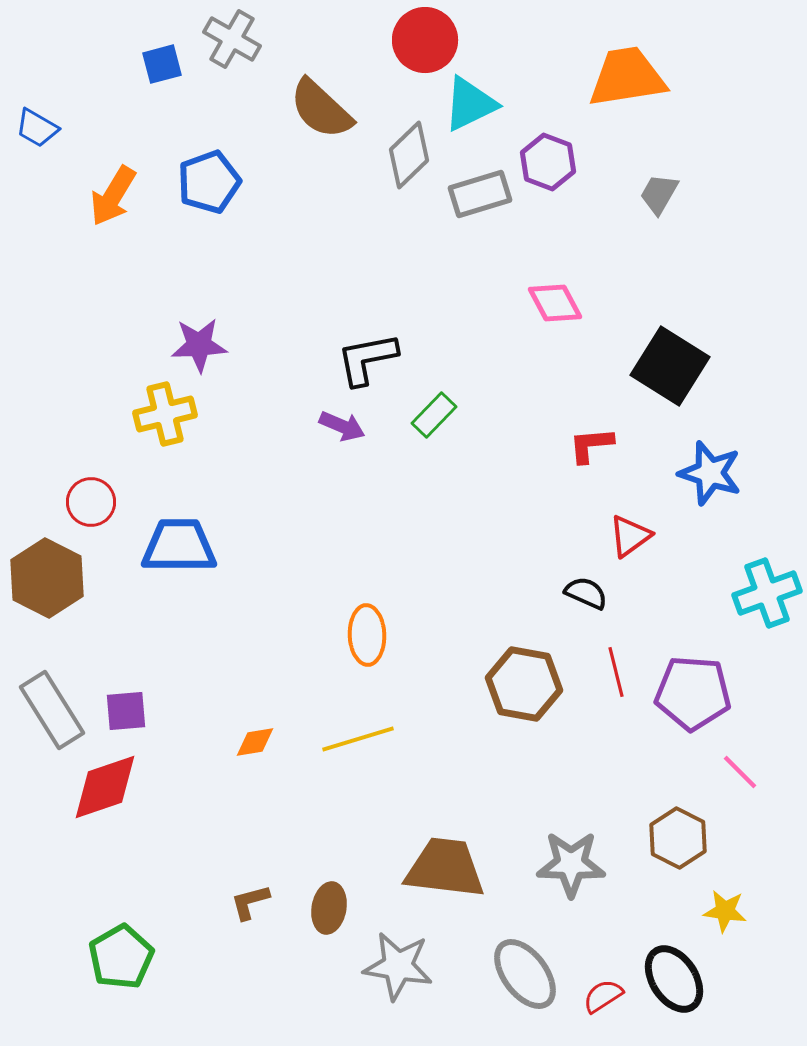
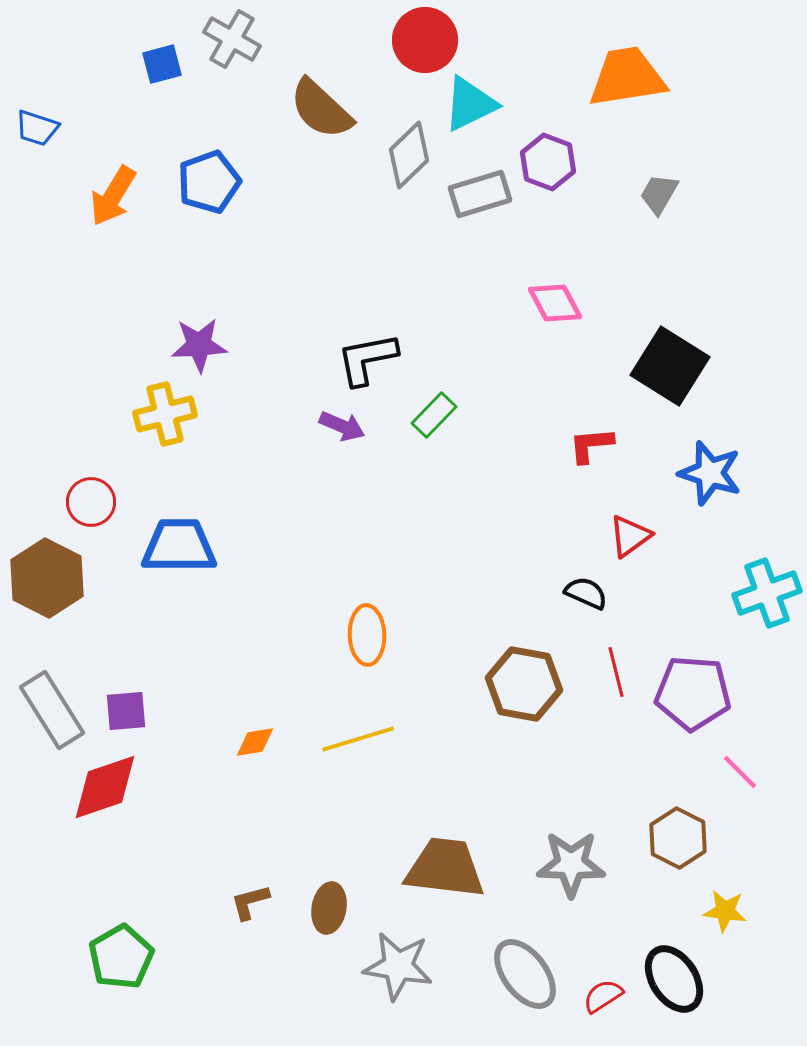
blue trapezoid at (37, 128): rotated 12 degrees counterclockwise
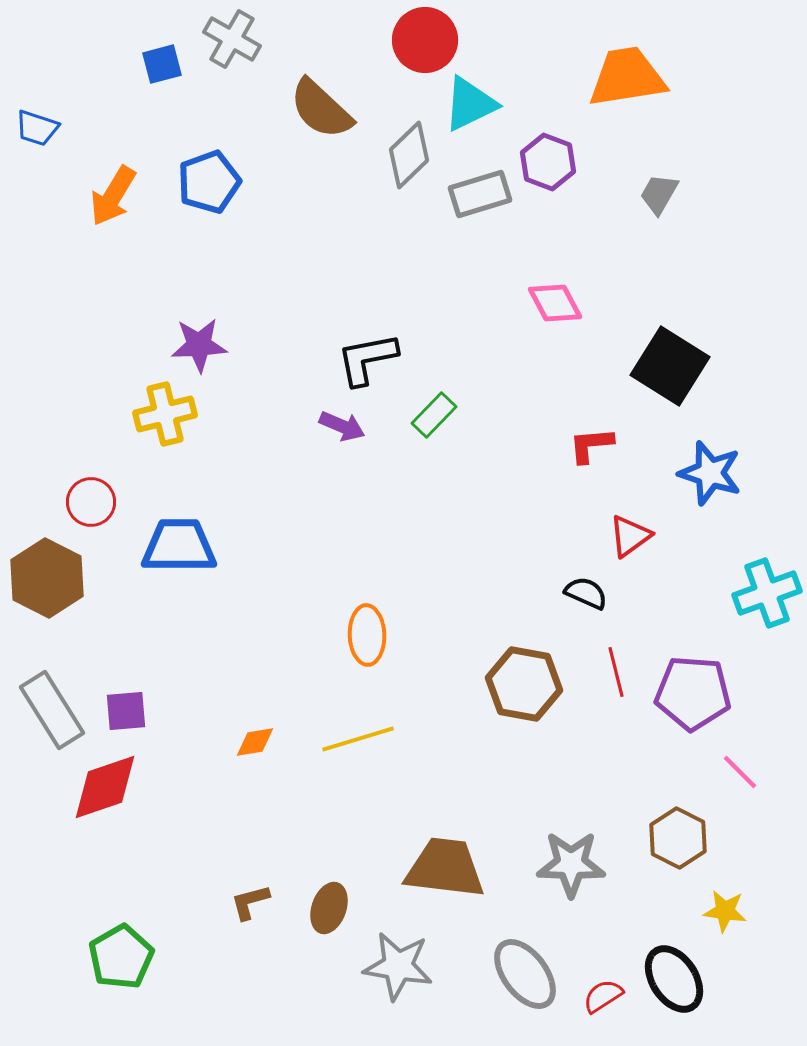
brown ellipse at (329, 908): rotated 9 degrees clockwise
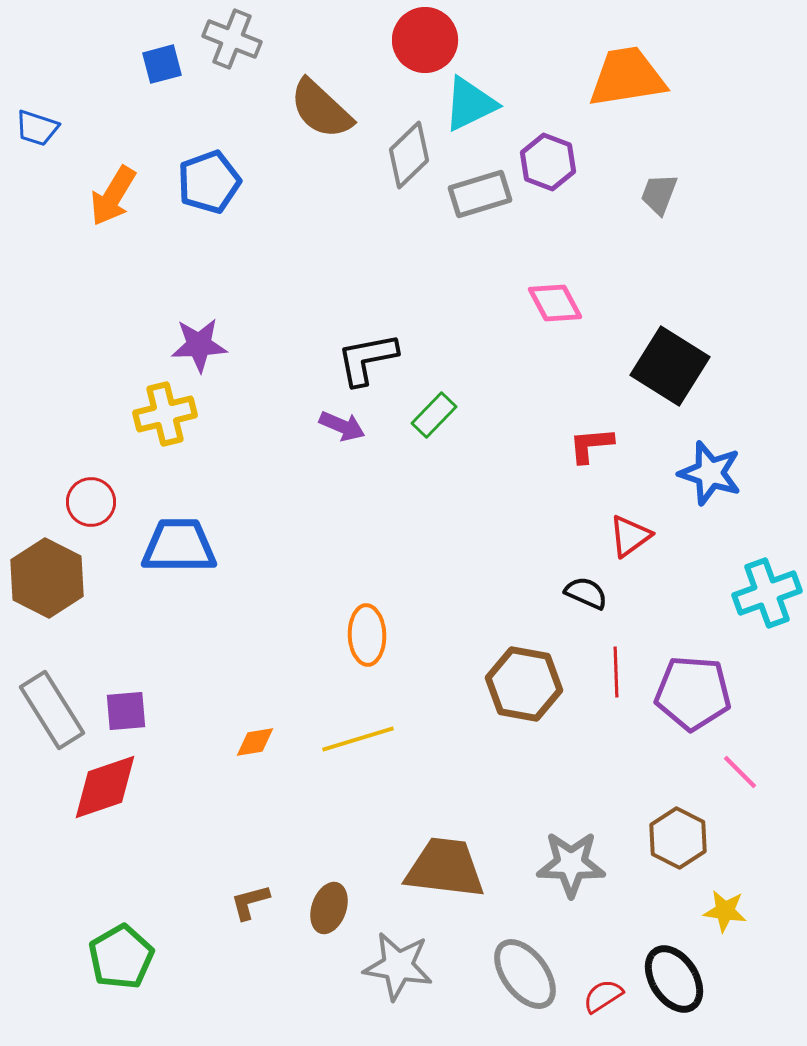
gray cross at (232, 39): rotated 8 degrees counterclockwise
gray trapezoid at (659, 194): rotated 9 degrees counterclockwise
red line at (616, 672): rotated 12 degrees clockwise
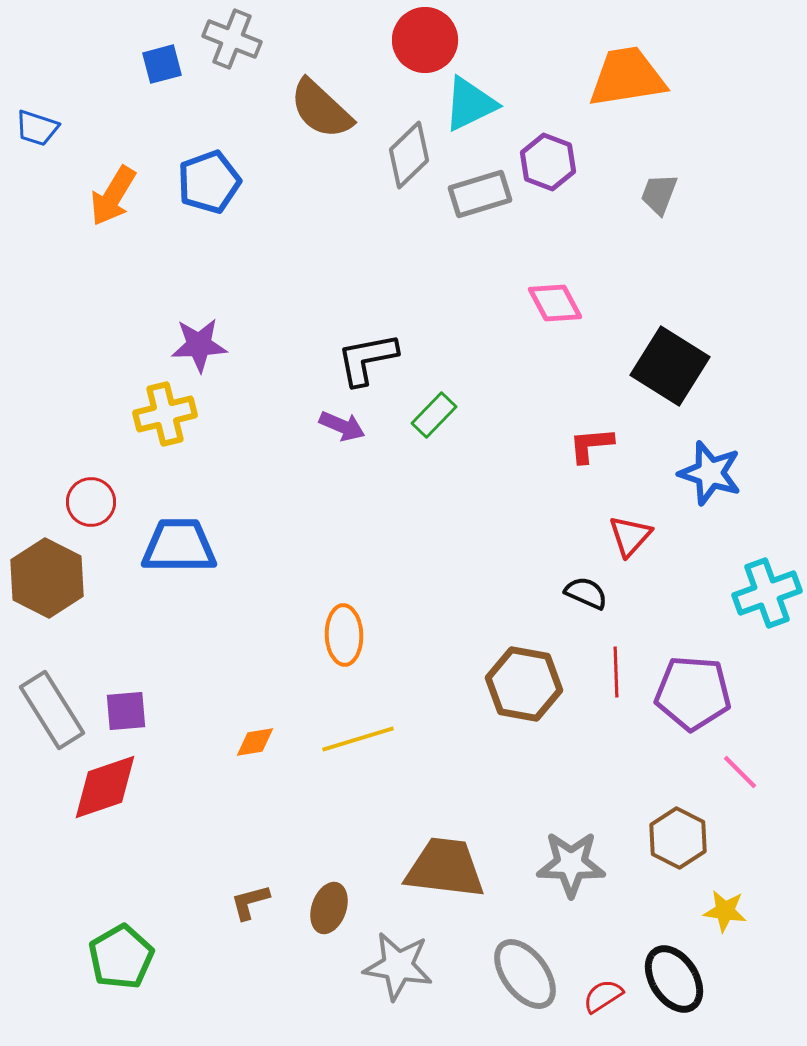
red triangle at (630, 536): rotated 12 degrees counterclockwise
orange ellipse at (367, 635): moved 23 px left
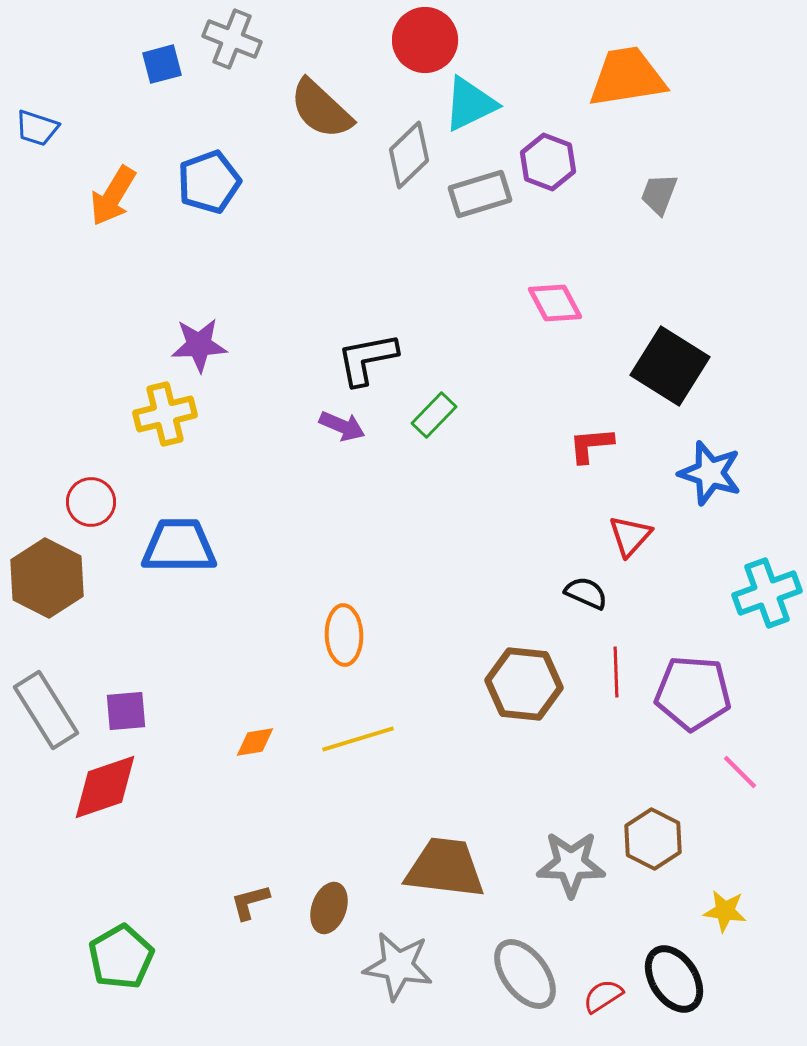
brown hexagon at (524, 684): rotated 4 degrees counterclockwise
gray rectangle at (52, 710): moved 6 px left
brown hexagon at (678, 838): moved 25 px left, 1 px down
